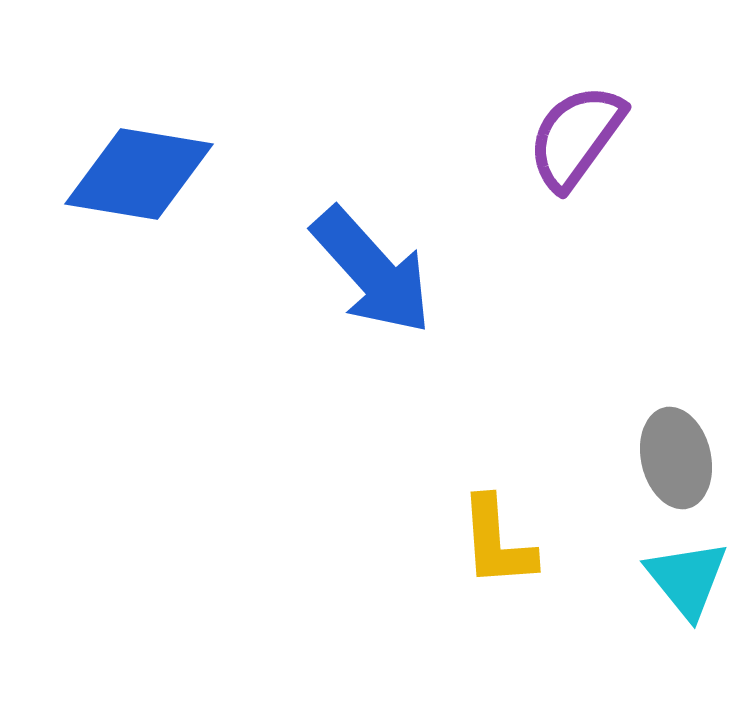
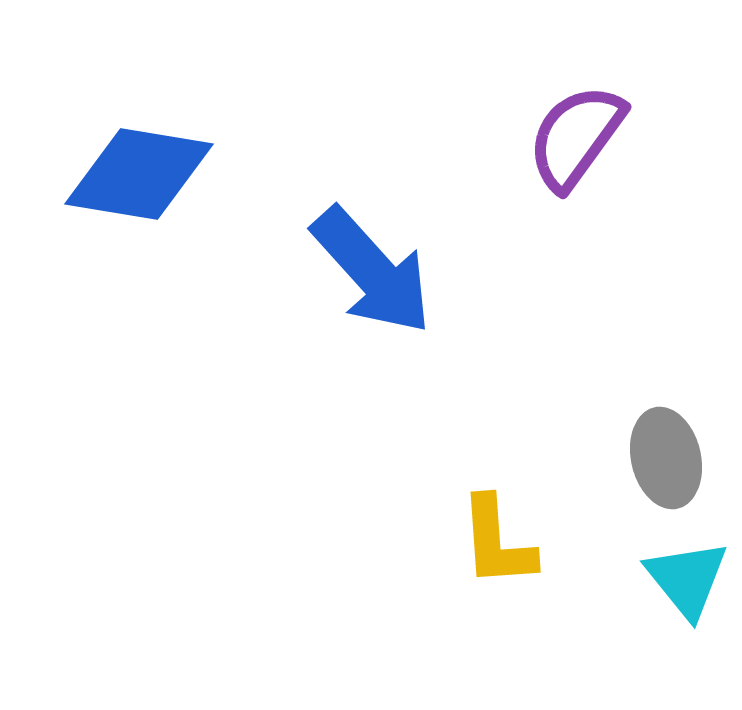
gray ellipse: moved 10 px left
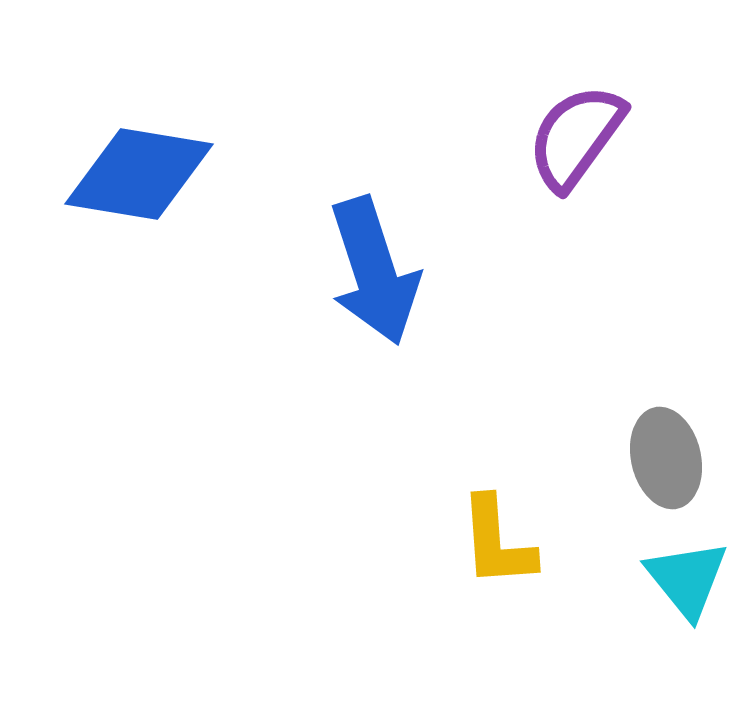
blue arrow: moved 2 px right; rotated 24 degrees clockwise
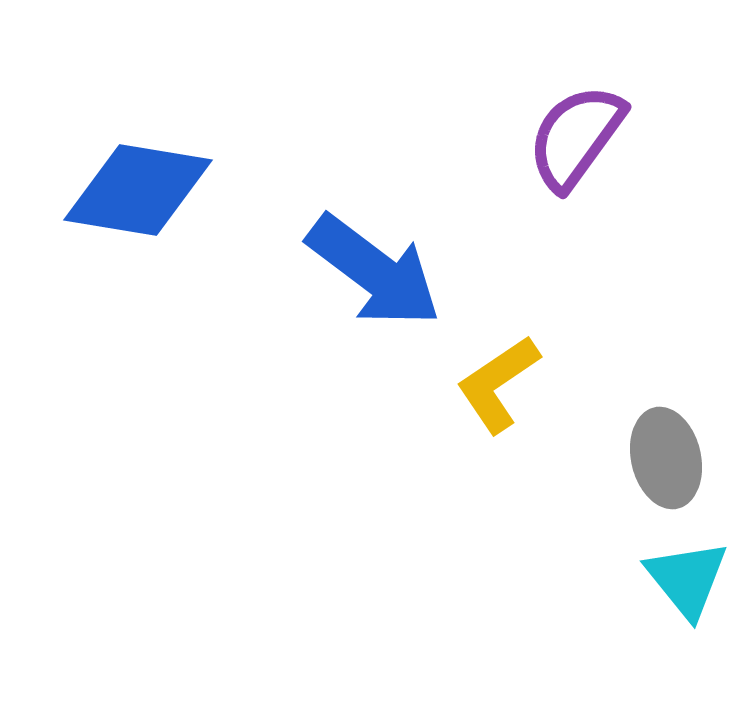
blue diamond: moved 1 px left, 16 px down
blue arrow: rotated 35 degrees counterclockwise
yellow L-shape: moved 1 px right, 158 px up; rotated 60 degrees clockwise
